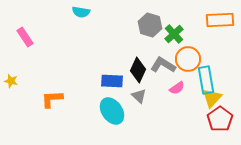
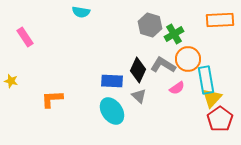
green cross: rotated 12 degrees clockwise
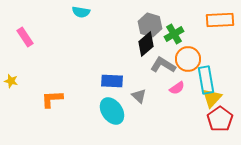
black diamond: moved 8 px right, 26 px up; rotated 25 degrees clockwise
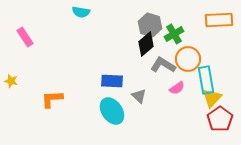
orange rectangle: moved 1 px left
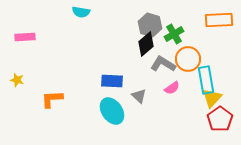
pink rectangle: rotated 60 degrees counterclockwise
gray L-shape: moved 1 px up
yellow star: moved 6 px right, 1 px up
pink semicircle: moved 5 px left
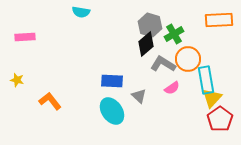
orange L-shape: moved 2 px left, 2 px down; rotated 55 degrees clockwise
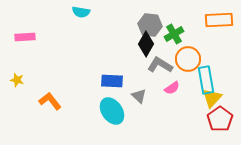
gray hexagon: rotated 10 degrees counterclockwise
black diamond: rotated 20 degrees counterclockwise
gray L-shape: moved 3 px left, 1 px down
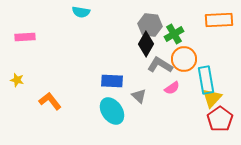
orange circle: moved 4 px left
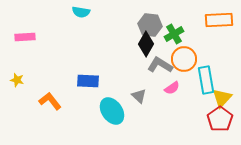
blue rectangle: moved 24 px left
yellow triangle: moved 10 px right
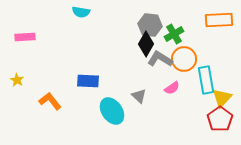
gray L-shape: moved 6 px up
yellow star: rotated 16 degrees clockwise
